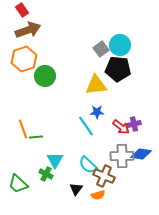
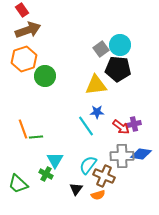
cyan semicircle: rotated 84 degrees clockwise
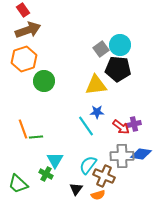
red rectangle: moved 1 px right
green circle: moved 1 px left, 5 px down
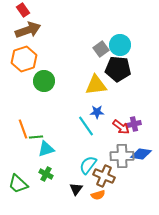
cyan triangle: moved 9 px left, 11 px up; rotated 42 degrees clockwise
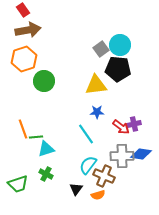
brown arrow: rotated 10 degrees clockwise
cyan line: moved 8 px down
green trapezoid: rotated 60 degrees counterclockwise
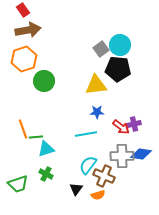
cyan line: rotated 65 degrees counterclockwise
